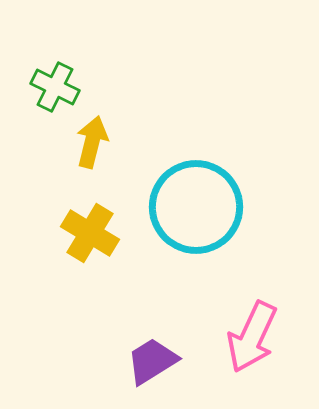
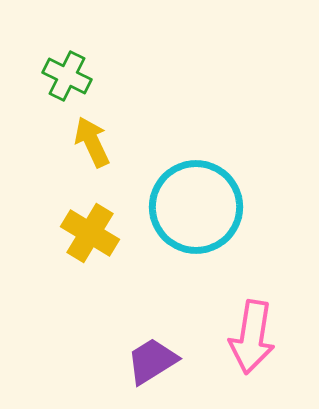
green cross: moved 12 px right, 11 px up
yellow arrow: rotated 39 degrees counterclockwise
pink arrow: rotated 16 degrees counterclockwise
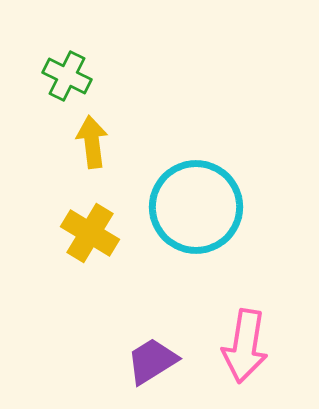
yellow arrow: rotated 18 degrees clockwise
pink arrow: moved 7 px left, 9 px down
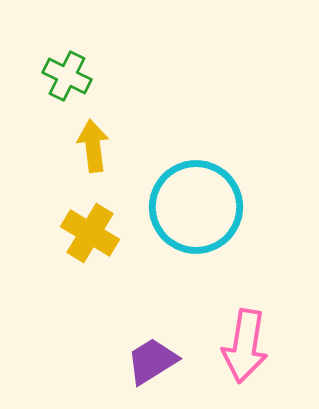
yellow arrow: moved 1 px right, 4 px down
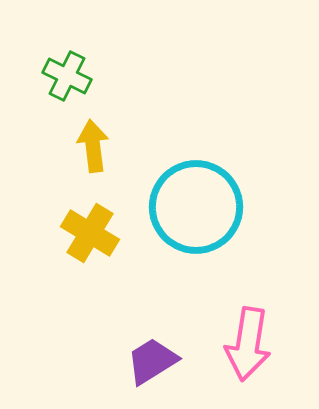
pink arrow: moved 3 px right, 2 px up
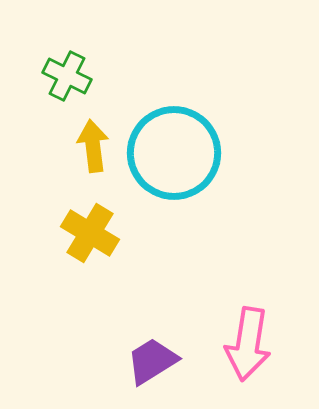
cyan circle: moved 22 px left, 54 px up
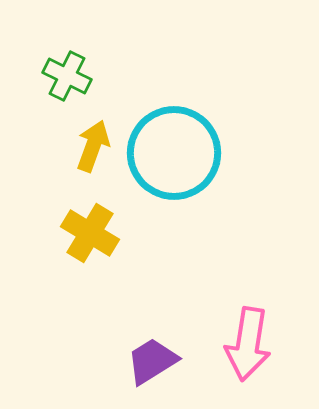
yellow arrow: rotated 27 degrees clockwise
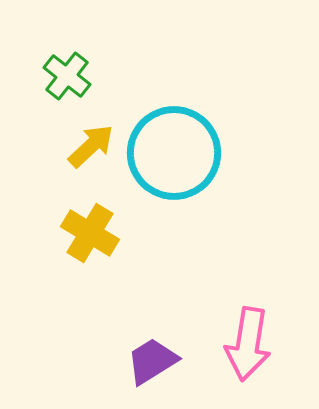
green cross: rotated 12 degrees clockwise
yellow arrow: moved 2 px left; rotated 27 degrees clockwise
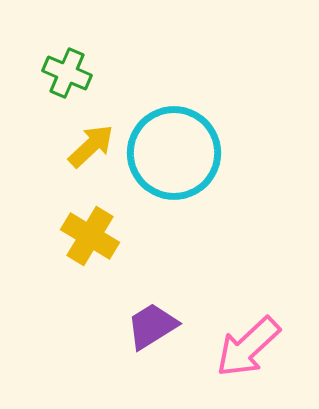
green cross: moved 3 px up; rotated 15 degrees counterclockwise
yellow cross: moved 3 px down
pink arrow: moved 3 px down; rotated 38 degrees clockwise
purple trapezoid: moved 35 px up
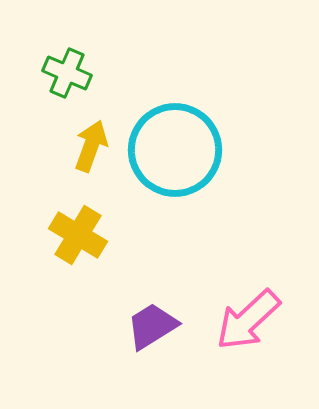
yellow arrow: rotated 27 degrees counterclockwise
cyan circle: moved 1 px right, 3 px up
yellow cross: moved 12 px left, 1 px up
pink arrow: moved 27 px up
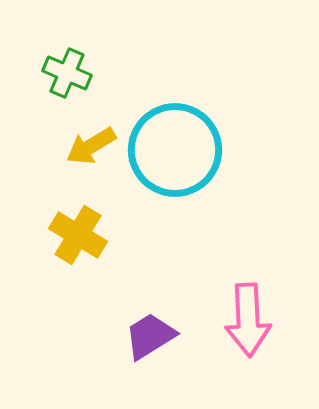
yellow arrow: rotated 141 degrees counterclockwise
pink arrow: rotated 50 degrees counterclockwise
purple trapezoid: moved 2 px left, 10 px down
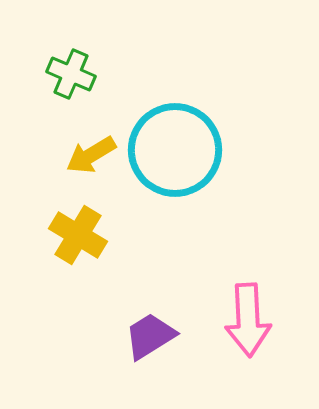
green cross: moved 4 px right, 1 px down
yellow arrow: moved 9 px down
